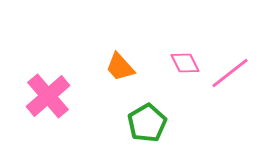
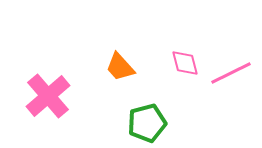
pink diamond: rotated 12 degrees clockwise
pink line: moved 1 px right; rotated 12 degrees clockwise
green pentagon: rotated 15 degrees clockwise
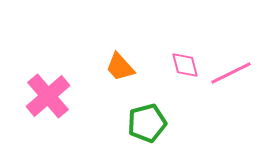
pink diamond: moved 2 px down
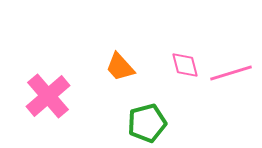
pink line: rotated 9 degrees clockwise
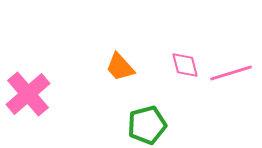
pink cross: moved 20 px left, 2 px up
green pentagon: moved 2 px down
